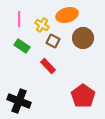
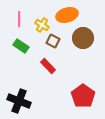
green rectangle: moved 1 px left
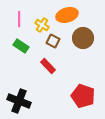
red pentagon: rotated 15 degrees counterclockwise
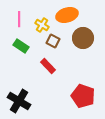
black cross: rotated 10 degrees clockwise
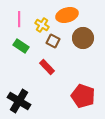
red rectangle: moved 1 px left, 1 px down
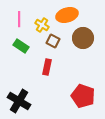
red rectangle: rotated 56 degrees clockwise
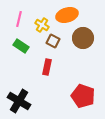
pink line: rotated 14 degrees clockwise
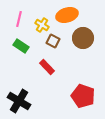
red rectangle: rotated 56 degrees counterclockwise
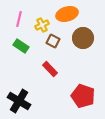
orange ellipse: moved 1 px up
yellow cross: rotated 32 degrees clockwise
red rectangle: moved 3 px right, 2 px down
